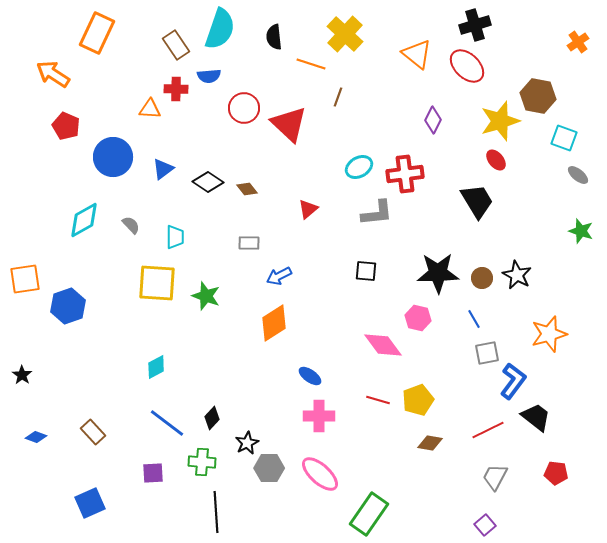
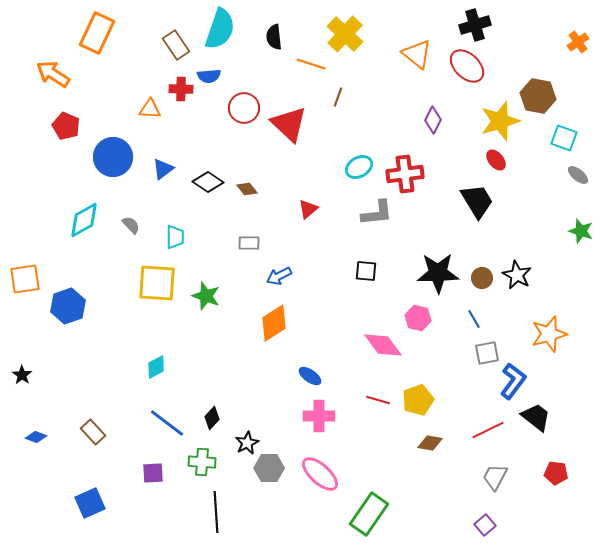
red cross at (176, 89): moved 5 px right
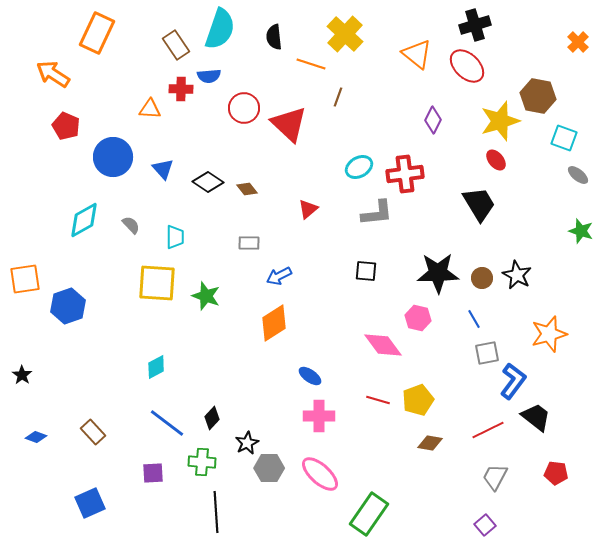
orange cross at (578, 42): rotated 10 degrees counterclockwise
blue triangle at (163, 169): rotated 35 degrees counterclockwise
black trapezoid at (477, 201): moved 2 px right, 3 px down
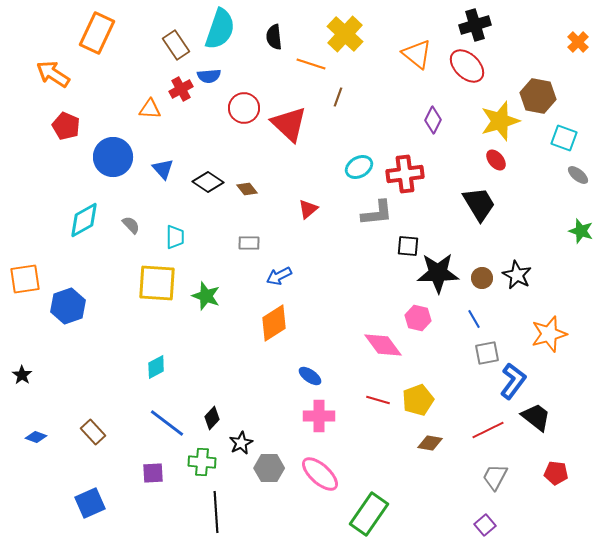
red cross at (181, 89): rotated 30 degrees counterclockwise
black square at (366, 271): moved 42 px right, 25 px up
black star at (247, 443): moved 6 px left
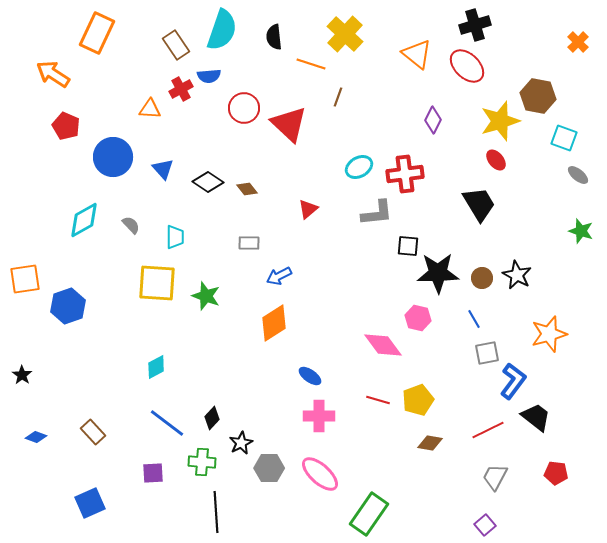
cyan semicircle at (220, 29): moved 2 px right, 1 px down
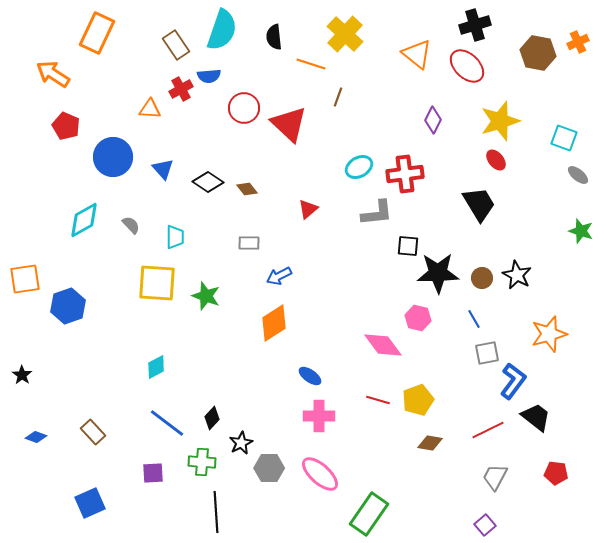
orange cross at (578, 42): rotated 20 degrees clockwise
brown hexagon at (538, 96): moved 43 px up
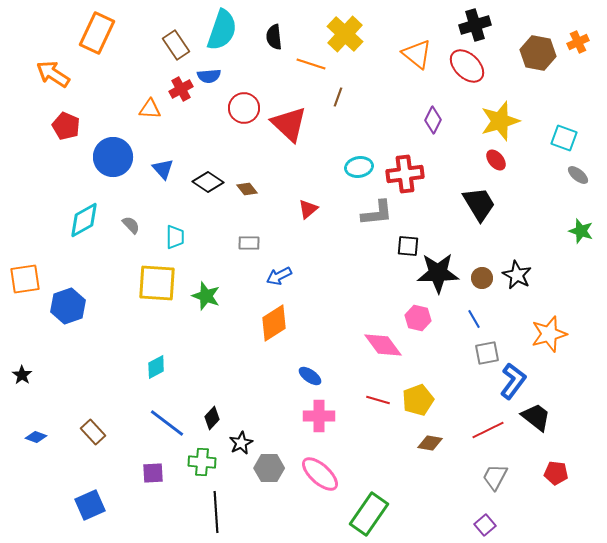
cyan ellipse at (359, 167): rotated 20 degrees clockwise
blue square at (90, 503): moved 2 px down
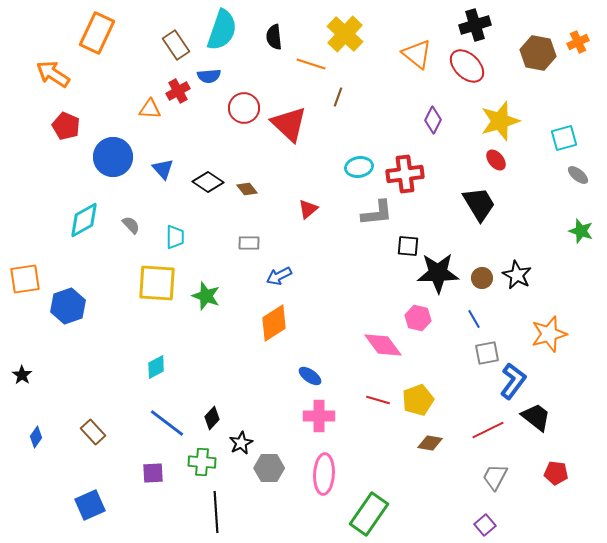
red cross at (181, 89): moved 3 px left, 2 px down
cyan square at (564, 138): rotated 36 degrees counterclockwise
blue diamond at (36, 437): rotated 75 degrees counterclockwise
pink ellipse at (320, 474): moved 4 px right; rotated 51 degrees clockwise
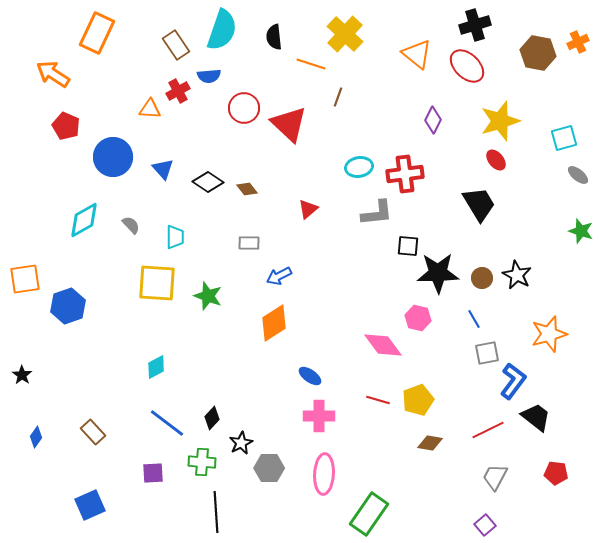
green star at (206, 296): moved 2 px right
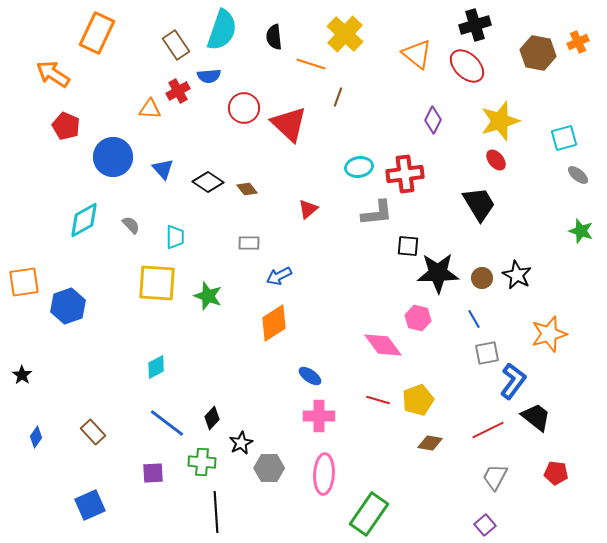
orange square at (25, 279): moved 1 px left, 3 px down
